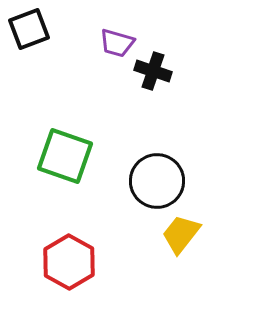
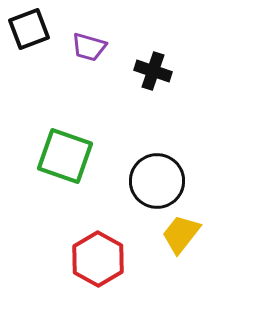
purple trapezoid: moved 28 px left, 4 px down
red hexagon: moved 29 px right, 3 px up
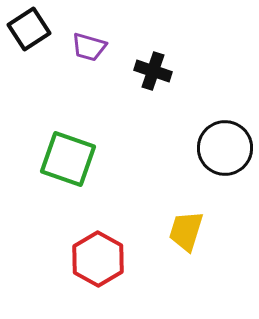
black square: rotated 12 degrees counterclockwise
green square: moved 3 px right, 3 px down
black circle: moved 68 px right, 33 px up
yellow trapezoid: moved 5 px right, 3 px up; rotated 21 degrees counterclockwise
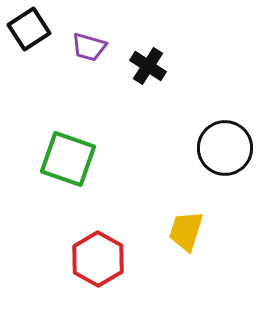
black cross: moved 5 px left, 5 px up; rotated 15 degrees clockwise
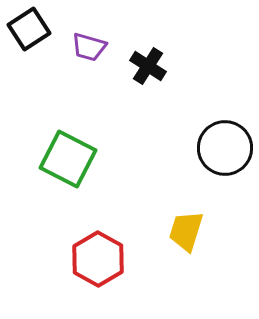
green square: rotated 8 degrees clockwise
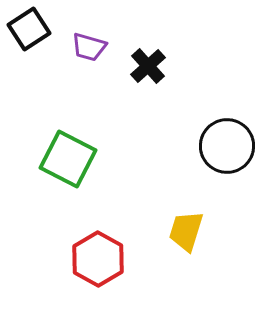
black cross: rotated 15 degrees clockwise
black circle: moved 2 px right, 2 px up
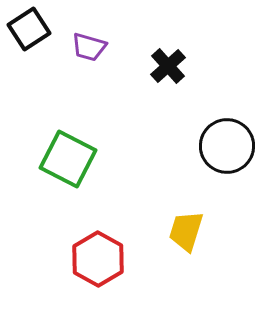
black cross: moved 20 px right
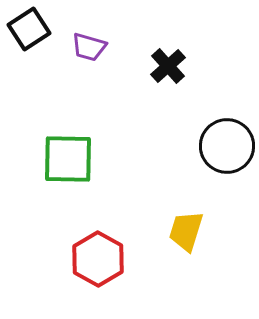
green square: rotated 26 degrees counterclockwise
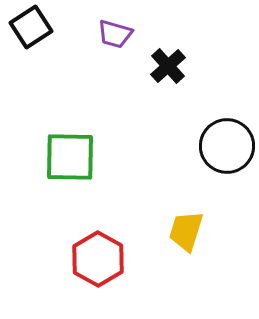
black square: moved 2 px right, 2 px up
purple trapezoid: moved 26 px right, 13 px up
green square: moved 2 px right, 2 px up
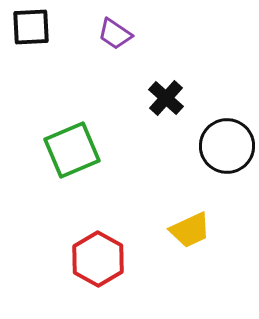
black square: rotated 30 degrees clockwise
purple trapezoid: rotated 18 degrees clockwise
black cross: moved 2 px left, 32 px down; rotated 6 degrees counterclockwise
green square: moved 2 px right, 7 px up; rotated 24 degrees counterclockwise
yellow trapezoid: moved 4 px right, 1 px up; rotated 132 degrees counterclockwise
